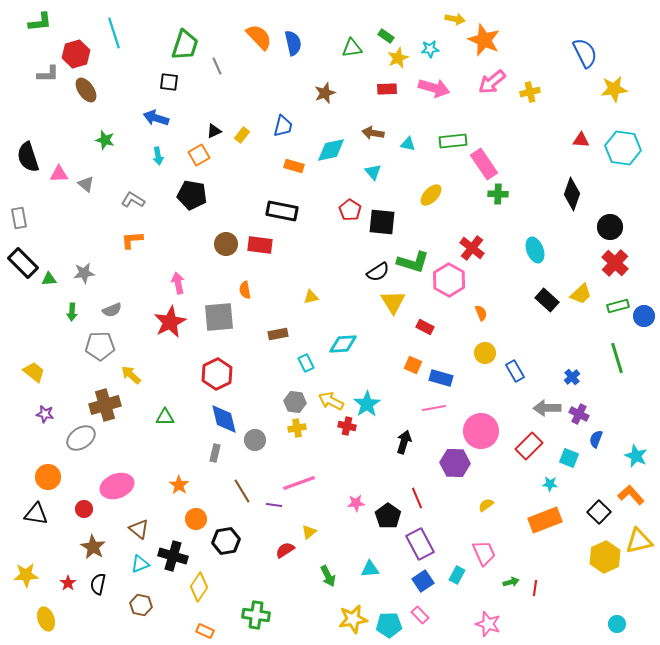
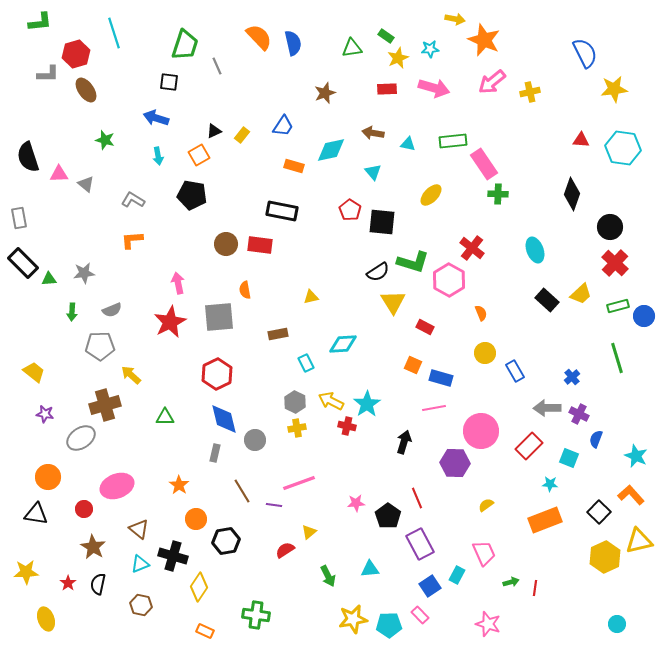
blue trapezoid at (283, 126): rotated 20 degrees clockwise
gray hexagon at (295, 402): rotated 20 degrees clockwise
yellow star at (26, 575): moved 3 px up
blue square at (423, 581): moved 7 px right, 5 px down
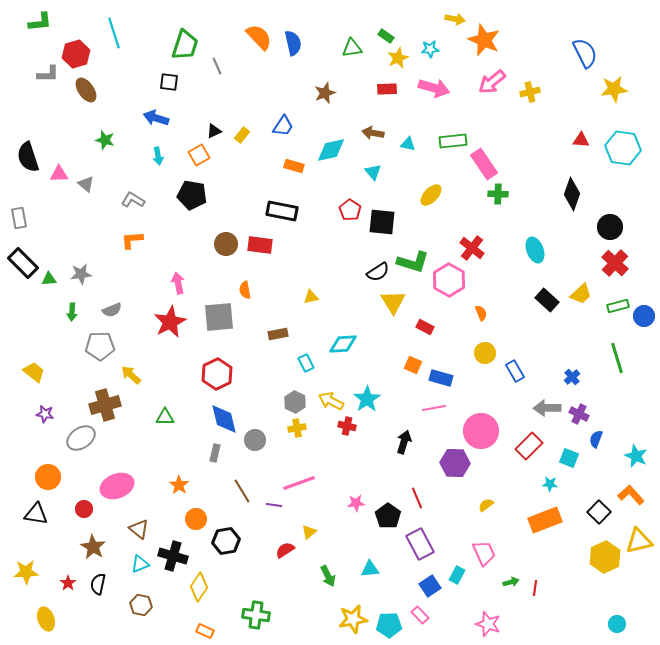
gray star at (84, 273): moved 3 px left, 1 px down
cyan star at (367, 404): moved 5 px up
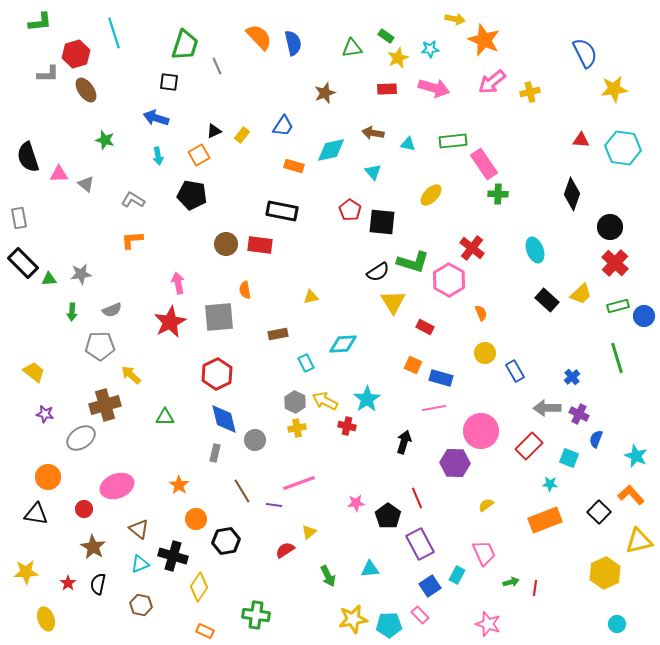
yellow arrow at (331, 401): moved 6 px left
yellow hexagon at (605, 557): moved 16 px down
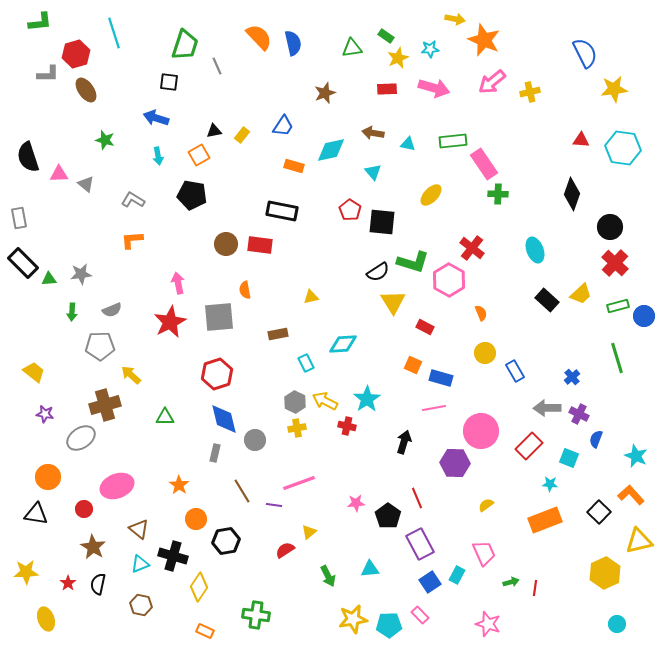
black triangle at (214, 131): rotated 14 degrees clockwise
red hexagon at (217, 374): rotated 8 degrees clockwise
blue square at (430, 586): moved 4 px up
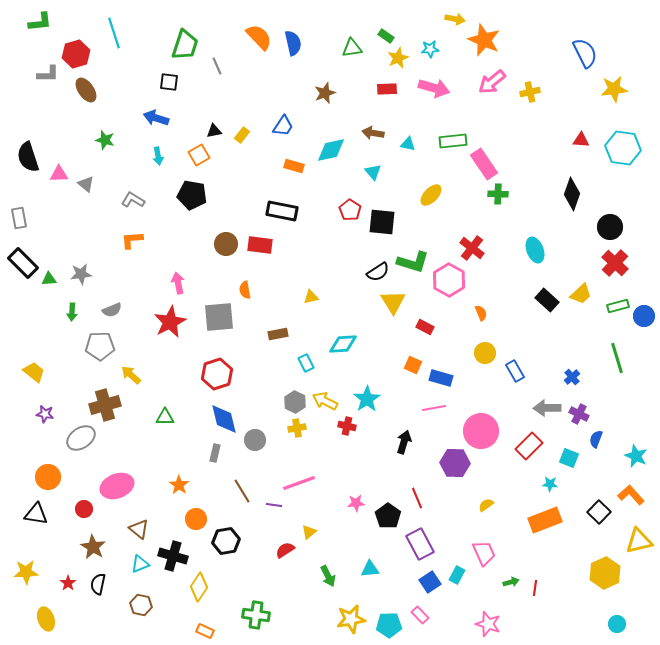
yellow star at (353, 619): moved 2 px left
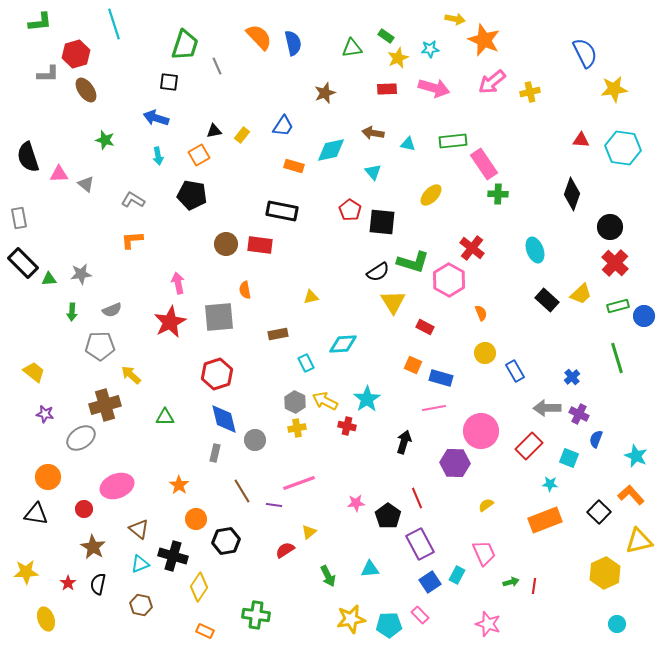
cyan line at (114, 33): moved 9 px up
red line at (535, 588): moved 1 px left, 2 px up
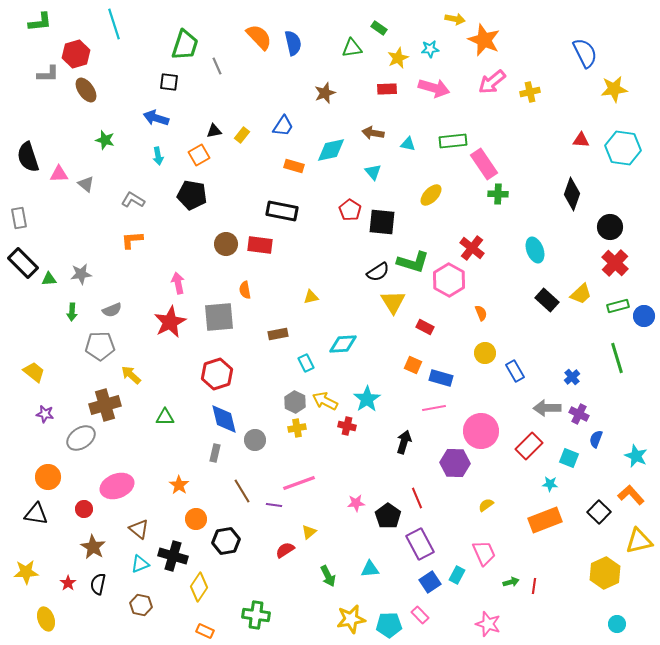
green rectangle at (386, 36): moved 7 px left, 8 px up
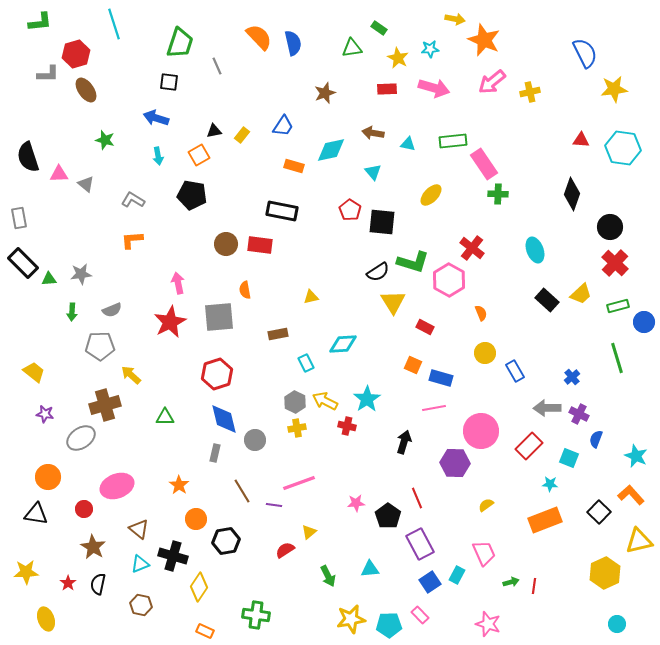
green trapezoid at (185, 45): moved 5 px left, 2 px up
yellow star at (398, 58): rotated 20 degrees counterclockwise
blue circle at (644, 316): moved 6 px down
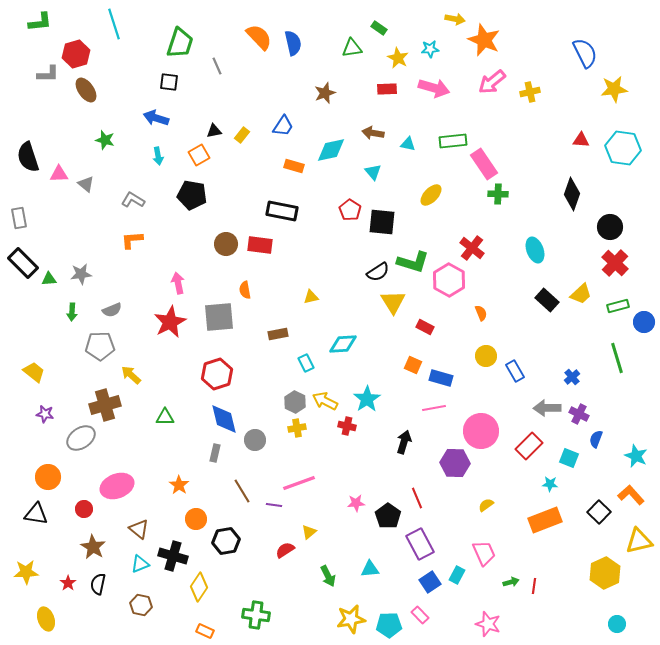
yellow circle at (485, 353): moved 1 px right, 3 px down
